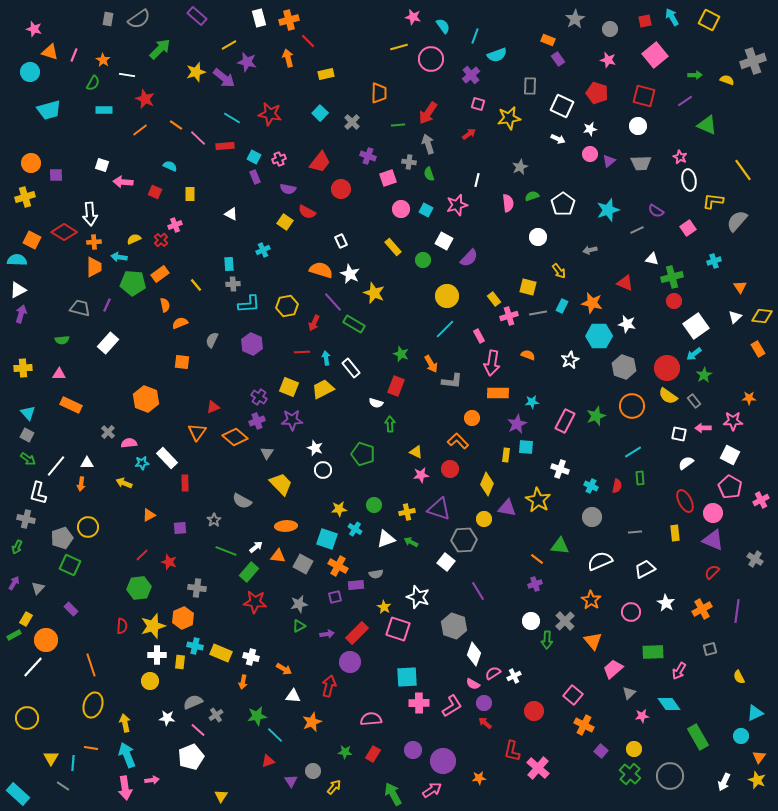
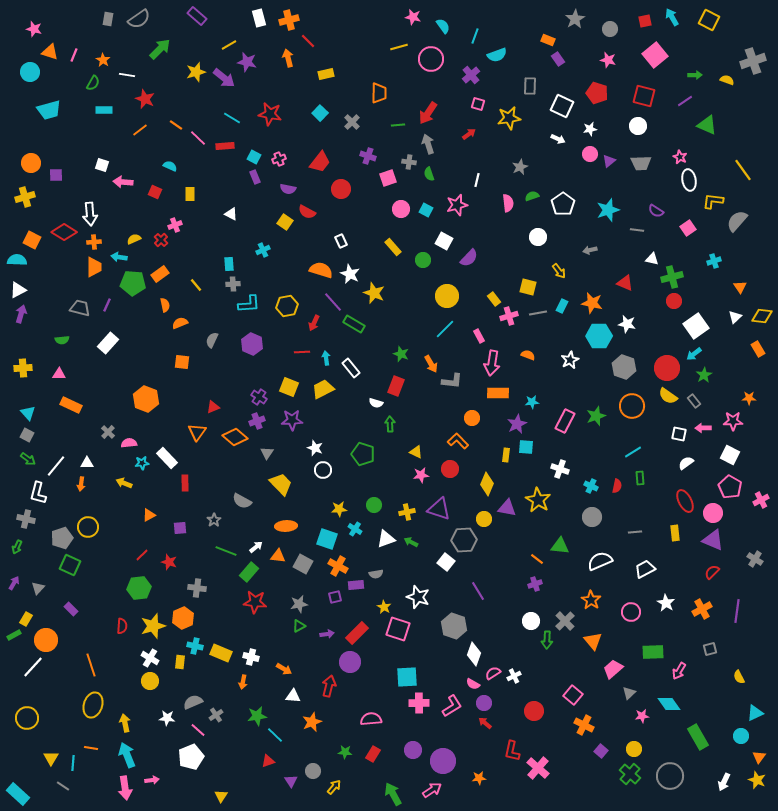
gray line at (637, 230): rotated 32 degrees clockwise
white cross at (157, 655): moved 7 px left, 3 px down; rotated 30 degrees clockwise
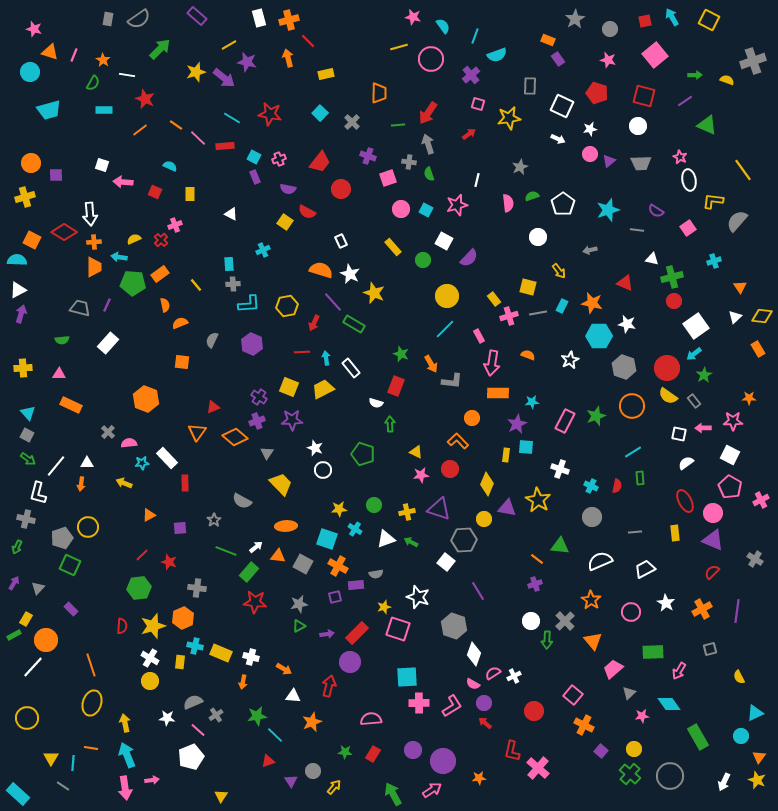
yellow star at (384, 607): rotated 24 degrees clockwise
yellow ellipse at (93, 705): moved 1 px left, 2 px up
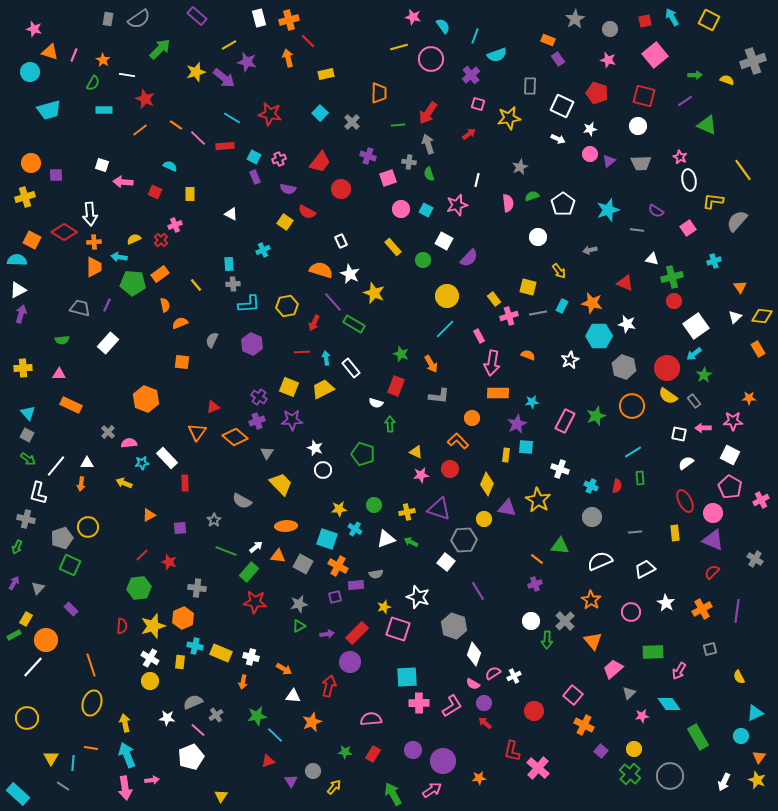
gray L-shape at (452, 381): moved 13 px left, 15 px down
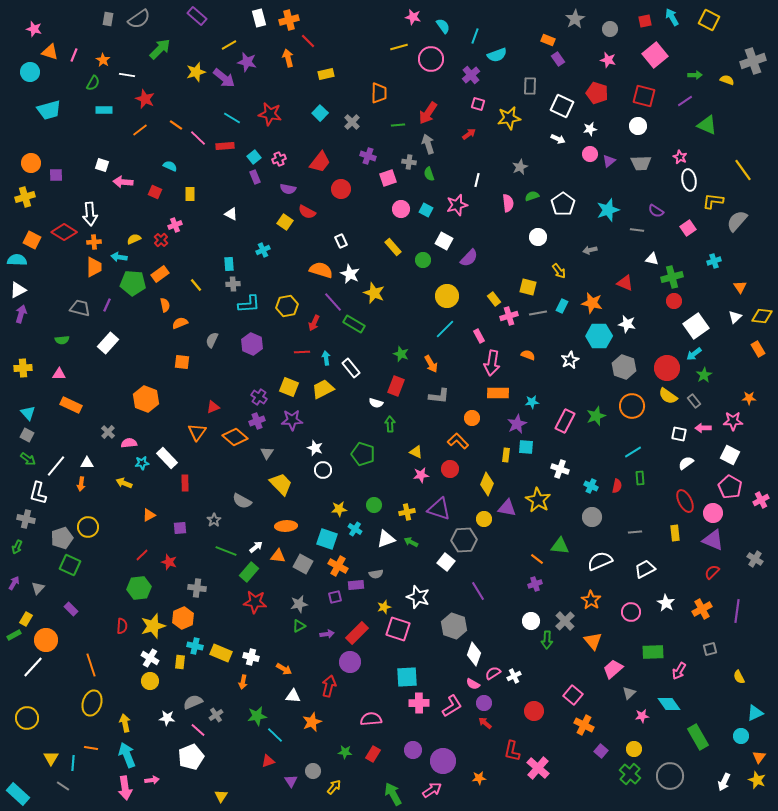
cyan square at (254, 157): rotated 24 degrees clockwise
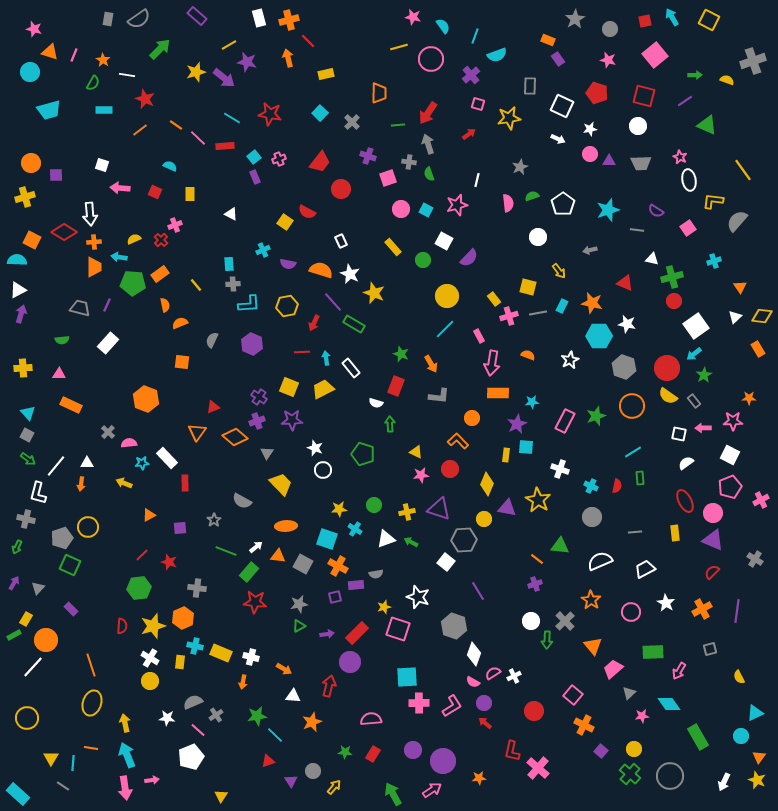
purple triangle at (609, 161): rotated 40 degrees clockwise
pink arrow at (123, 182): moved 3 px left, 6 px down
purple semicircle at (288, 189): moved 75 px down
pink pentagon at (730, 487): rotated 20 degrees clockwise
orange triangle at (593, 641): moved 5 px down
pink semicircle at (473, 684): moved 2 px up
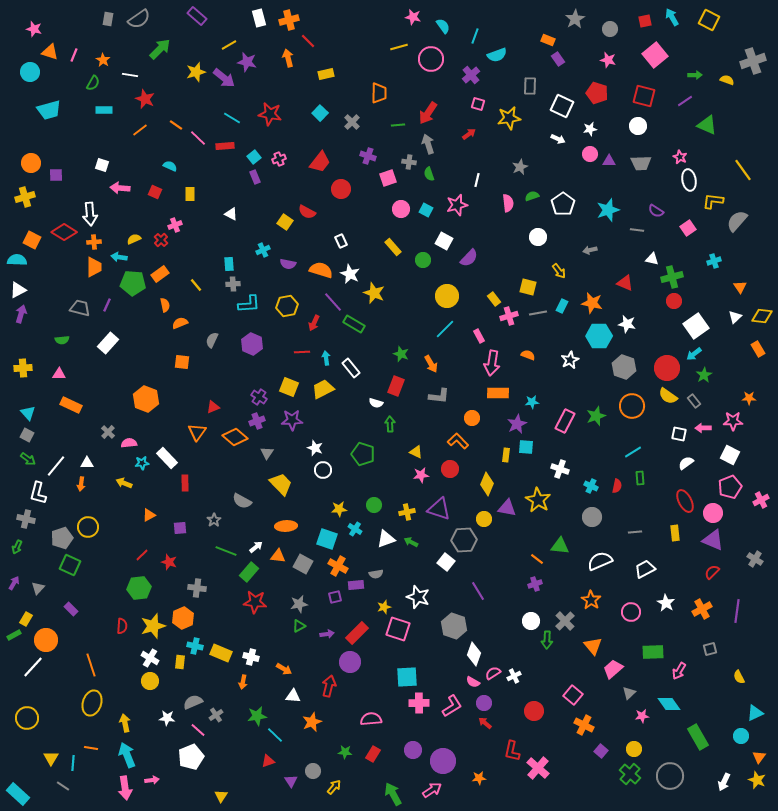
white line at (127, 75): moved 3 px right
